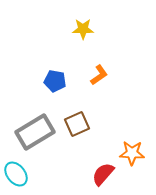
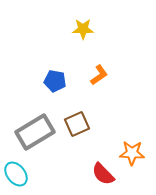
red semicircle: rotated 85 degrees counterclockwise
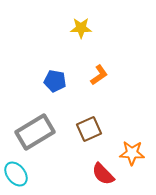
yellow star: moved 2 px left, 1 px up
brown square: moved 12 px right, 5 px down
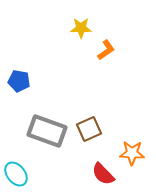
orange L-shape: moved 7 px right, 25 px up
blue pentagon: moved 36 px left
gray rectangle: moved 12 px right, 1 px up; rotated 51 degrees clockwise
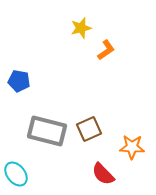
yellow star: rotated 15 degrees counterclockwise
gray rectangle: rotated 6 degrees counterclockwise
orange star: moved 6 px up
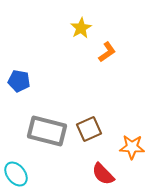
yellow star: rotated 15 degrees counterclockwise
orange L-shape: moved 1 px right, 2 px down
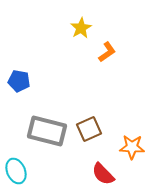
cyan ellipse: moved 3 px up; rotated 15 degrees clockwise
